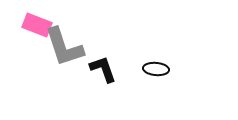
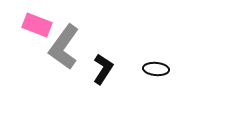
gray L-shape: rotated 54 degrees clockwise
black L-shape: rotated 52 degrees clockwise
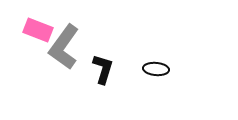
pink rectangle: moved 1 px right, 5 px down
black L-shape: rotated 16 degrees counterclockwise
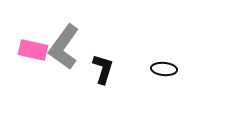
pink rectangle: moved 5 px left, 20 px down; rotated 8 degrees counterclockwise
black ellipse: moved 8 px right
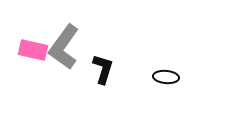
black ellipse: moved 2 px right, 8 px down
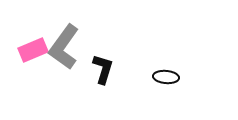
pink rectangle: rotated 36 degrees counterclockwise
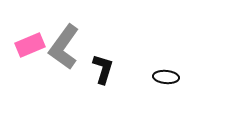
pink rectangle: moved 3 px left, 5 px up
